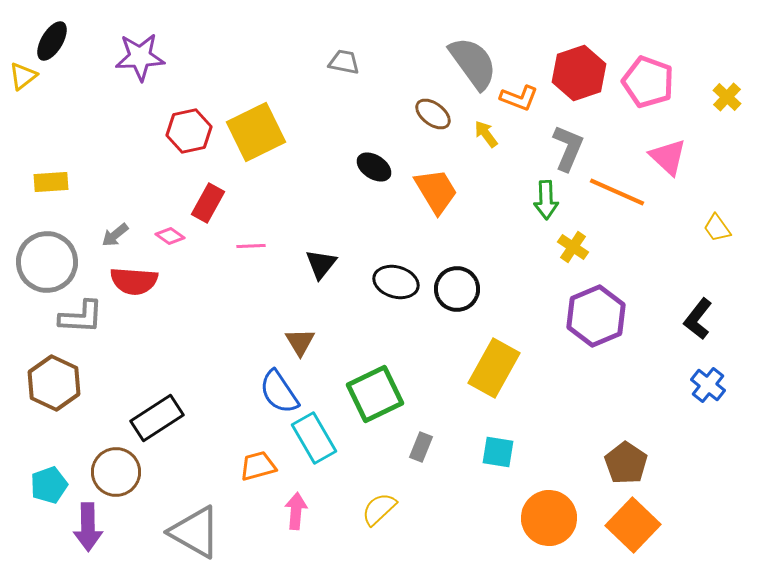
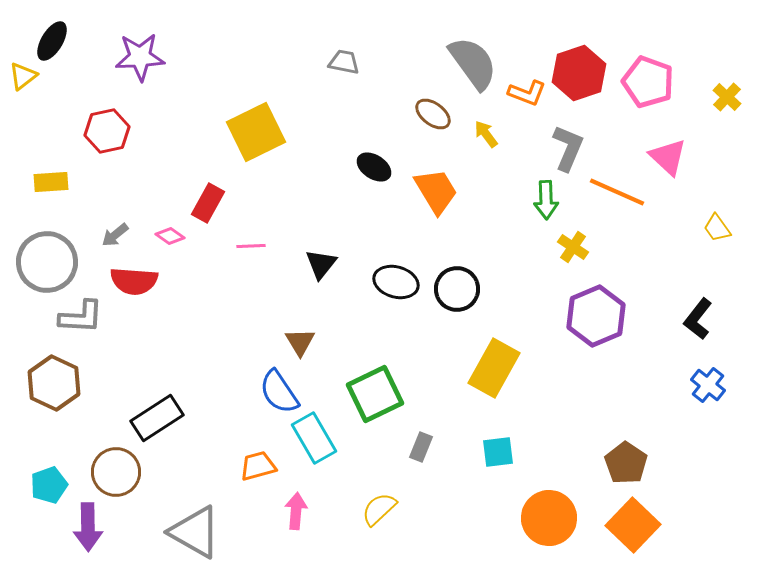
orange L-shape at (519, 98): moved 8 px right, 5 px up
red hexagon at (189, 131): moved 82 px left
cyan square at (498, 452): rotated 16 degrees counterclockwise
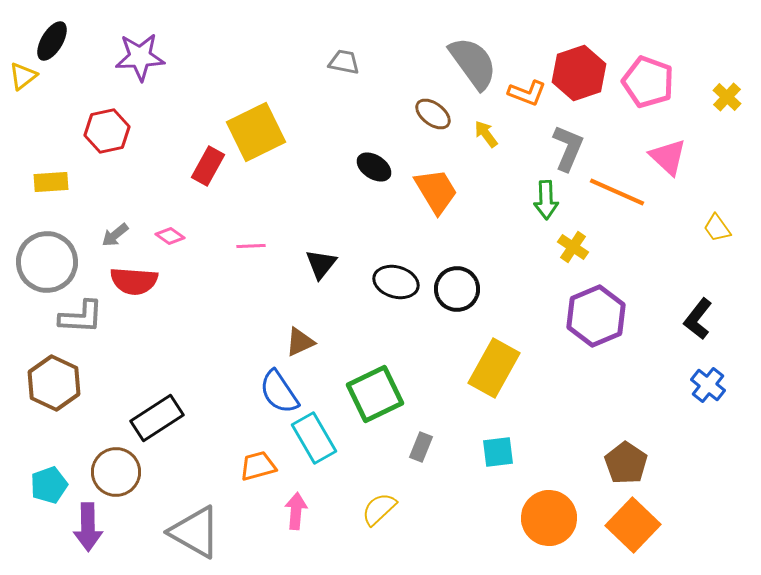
red rectangle at (208, 203): moved 37 px up
brown triangle at (300, 342): rotated 36 degrees clockwise
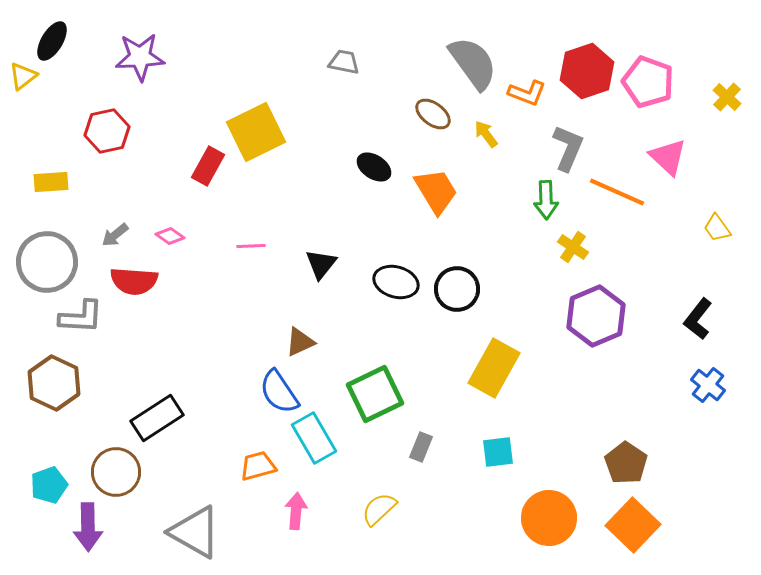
red hexagon at (579, 73): moved 8 px right, 2 px up
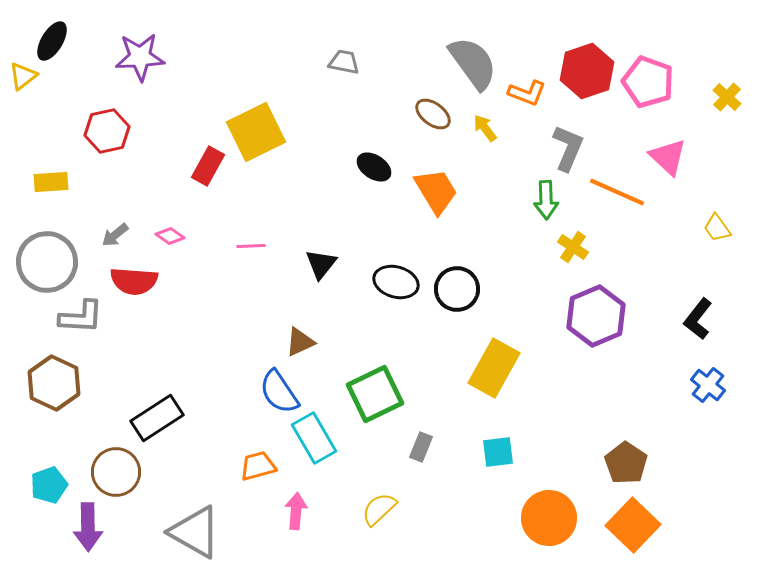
yellow arrow at (486, 134): moved 1 px left, 6 px up
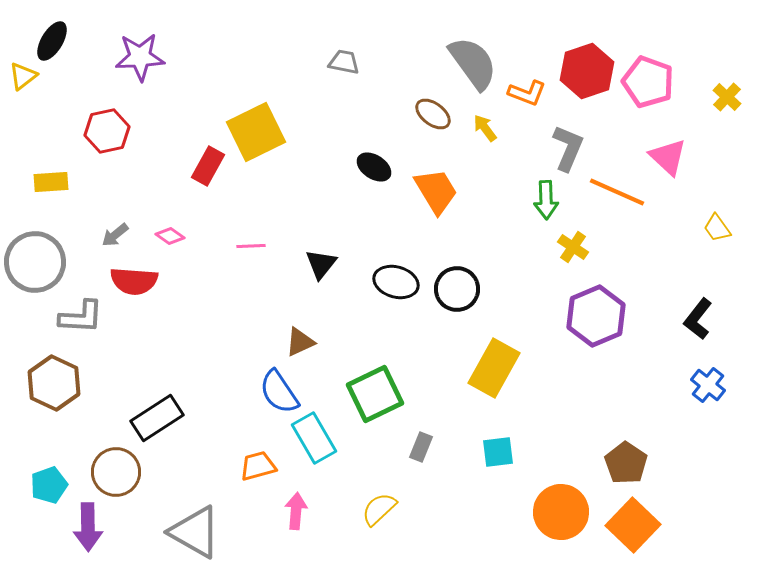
gray circle at (47, 262): moved 12 px left
orange circle at (549, 518): moved 12 px right, 6 px up
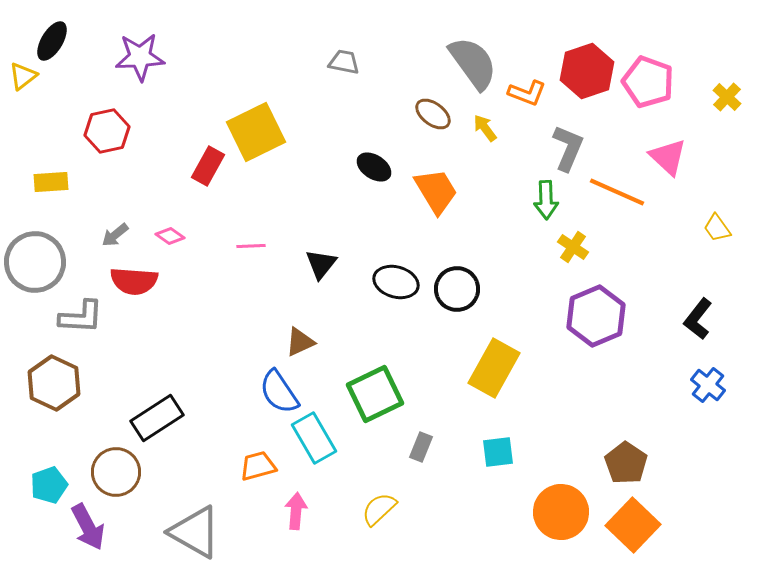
purple arrow at (88, 527): rotated 27 degrees counterclockwise
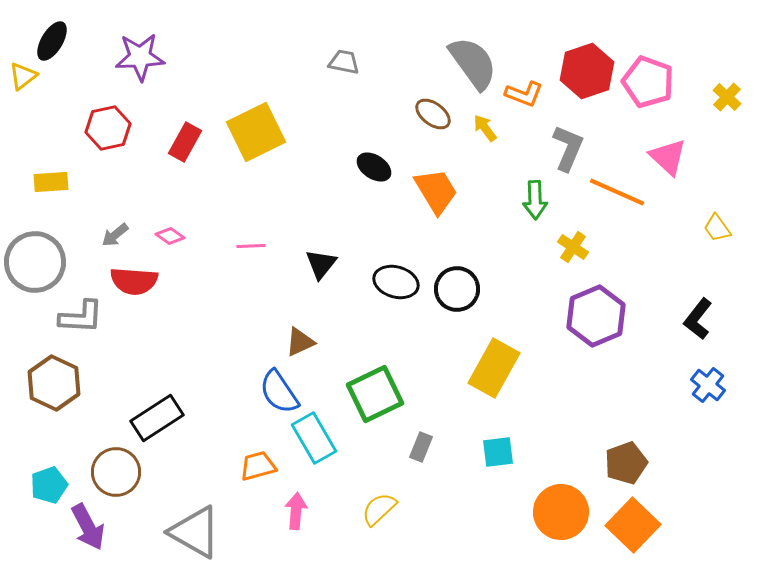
orange L-shape at (527, 93): moved 3 px left, 1 px down
red hexagon at (107, 131): moved 1 px right, 3 px up
red rectangle at (208, 166): moved 23 px left, 24 px up
green arrow at (546, 200): moved 11 px left
brown pentagon at (626, 463): rotated 18 degrees clockwise
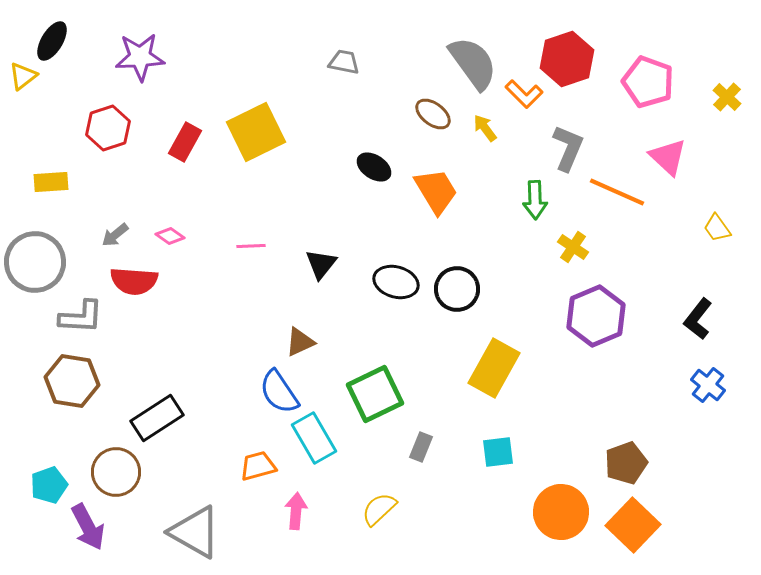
red hexagon at (587, 71): moved 20 px left, 12 px up
orange L-shape at (524, 94): rotated 24 degrees clockwise
red hexagon at (108, 128): rotated 6 degrees counterclockwise
brown hexagon at (54, 383): moved 18 px right, 2 px up; rotated 16 degrees counterclockwise
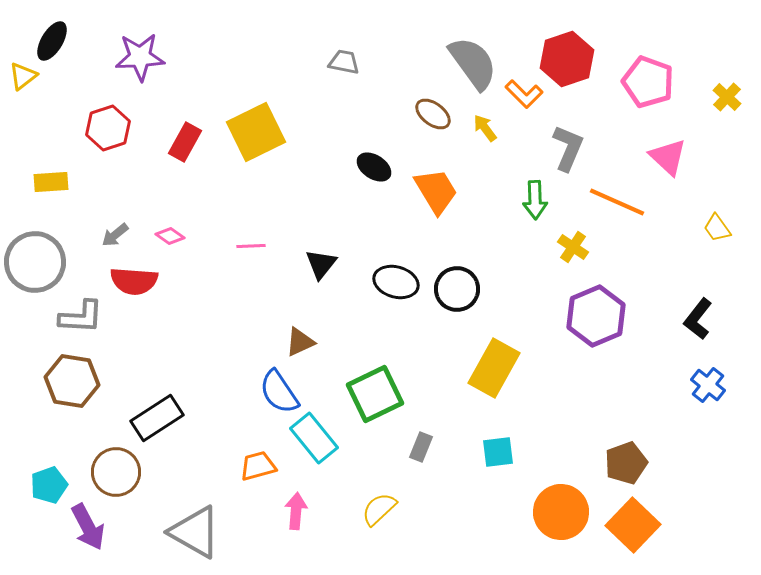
orange line at (617, 192): moved 10 px down
cyan rectangle at (314, 438): rotated 9 degrees counterclockwise
